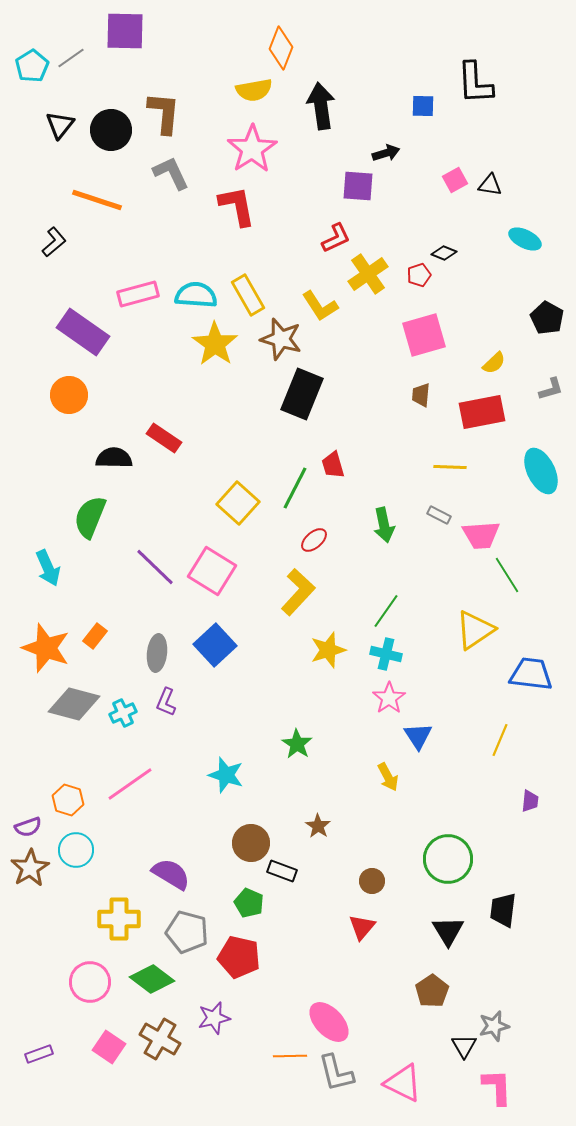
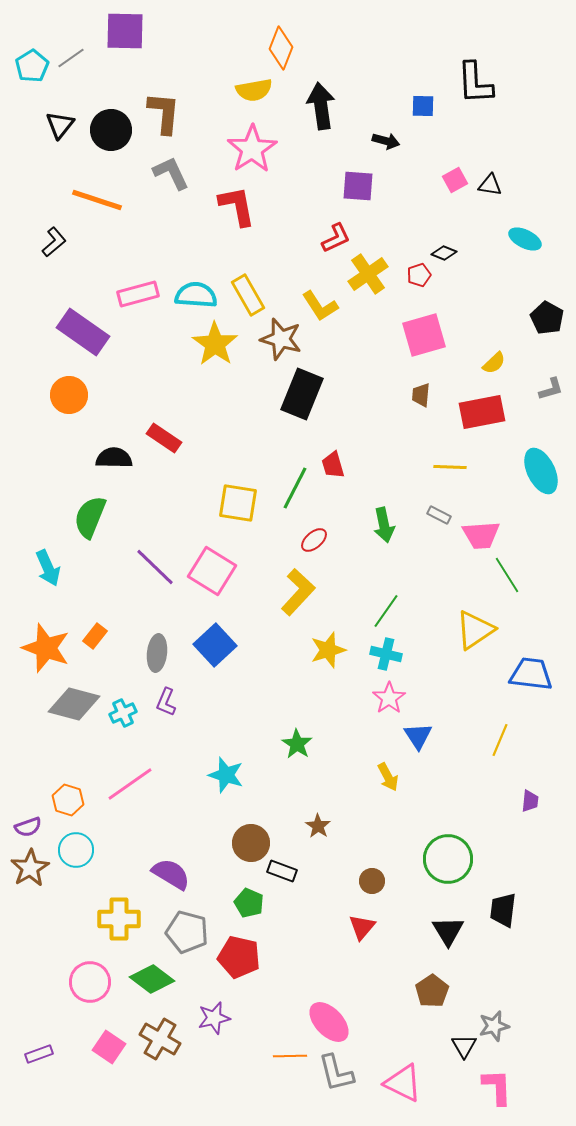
black arrow at (386, 153): moved 12 px up; rotated 32 degrees clockwise
yellow square at (238, 503): rotated 33 degrees counterclockwise
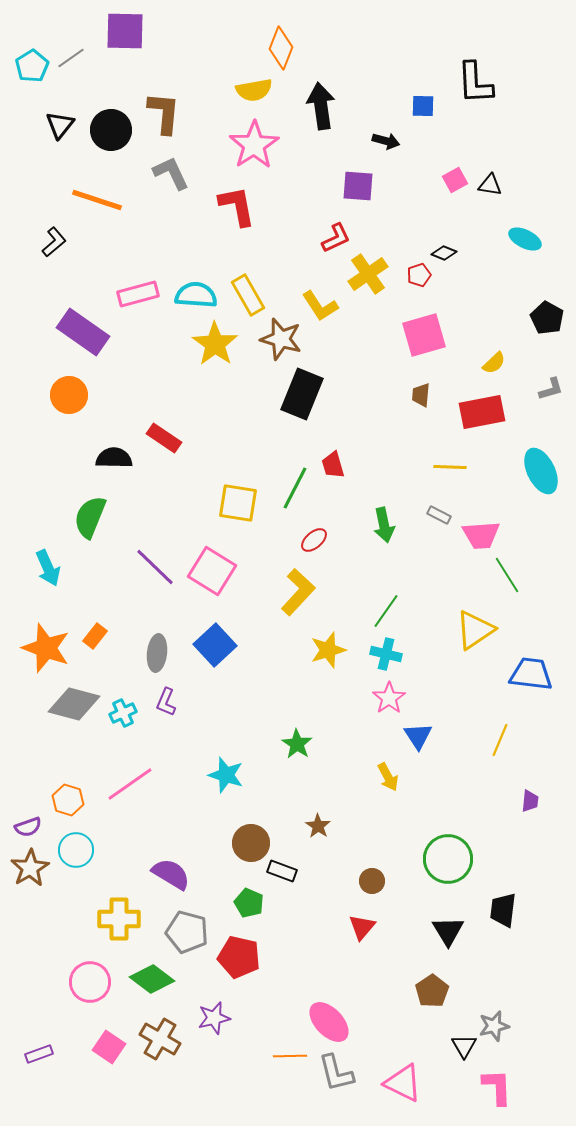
pink star at (252, 149): moved 2 px right, 4 px up
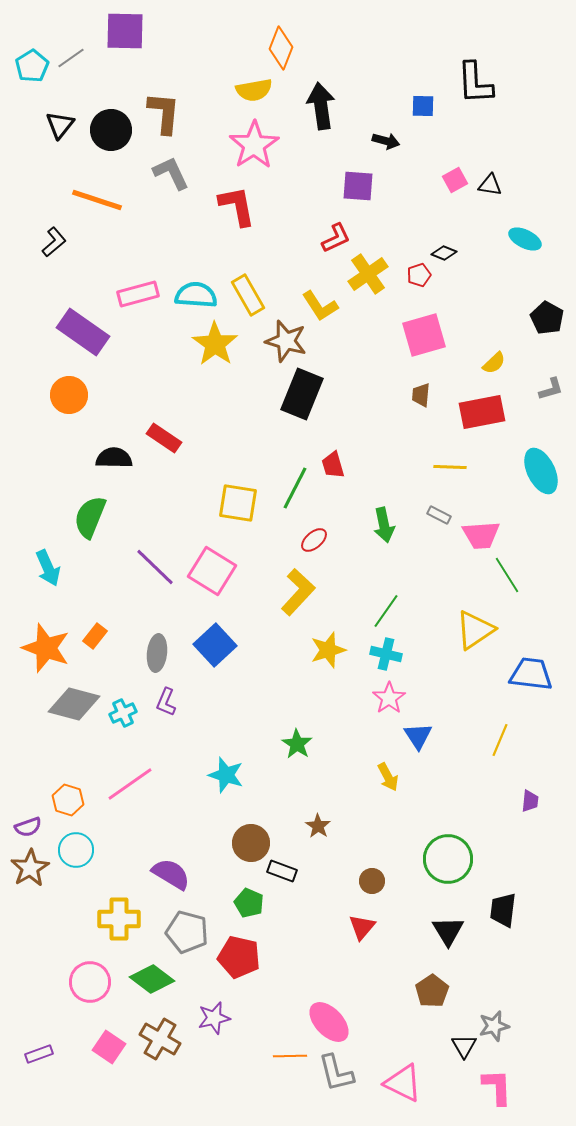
brown star at (281, 339): moved 5 px right, 2 px down
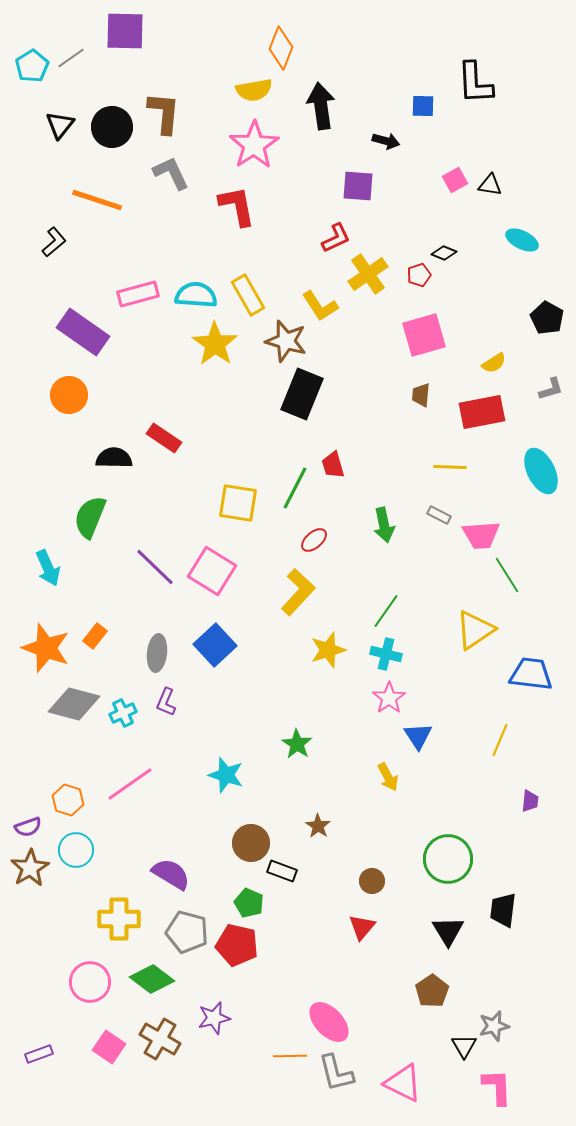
black circle at (111, 130): moved 1 px right, 3 px up
cyan ellipse at (525, 239): moved 3 px left, 1 px down
yellow semicircle at (494, 363): rotated 10 degrees clockwise
red pentagon at (239, 957): moved 2 px left, 12 px up
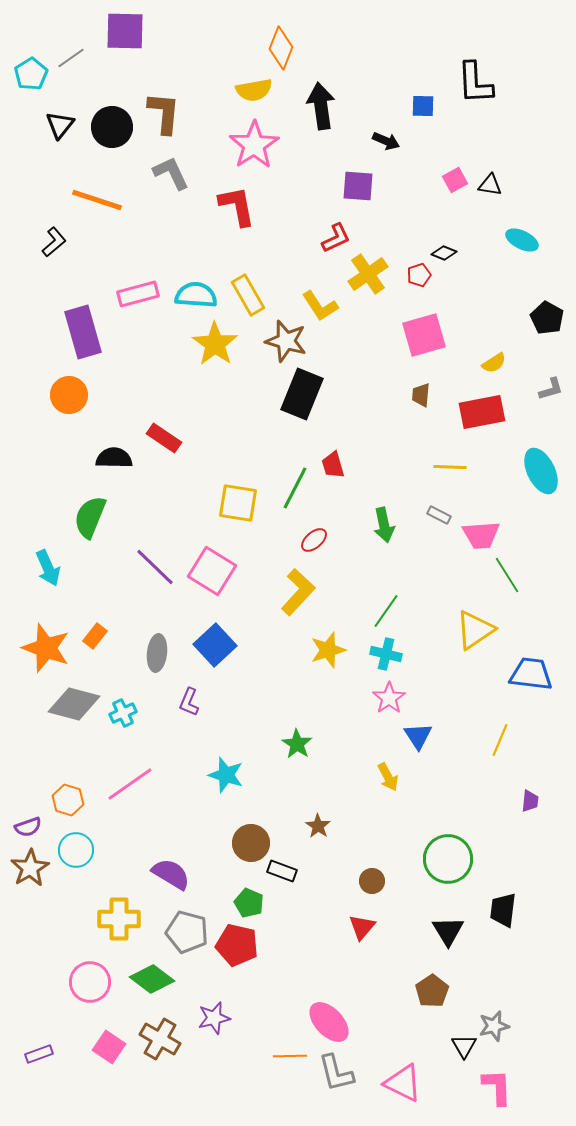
cyan pentagon at (32, 66): moved 1 px left, 8 px down
black arrow at (386, 141): rotated 8 degrees clockwise
purple rectangle at (83, 332): rotated 39 degrees clockwise
purple L-shape at (166, 702): moved 23 px right
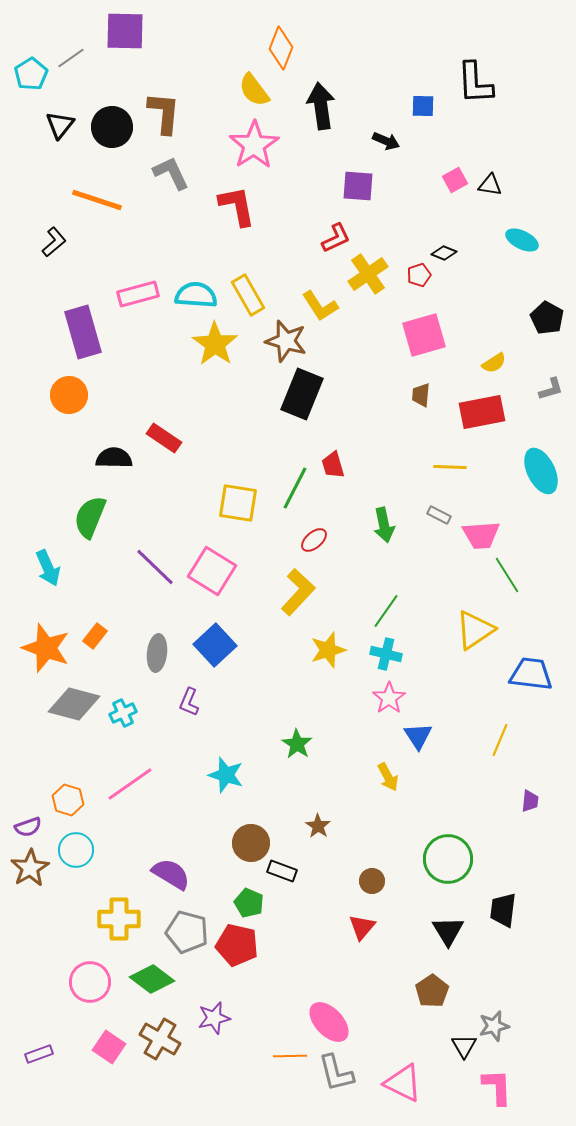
yellow semicircle at (254, 90): rotated 63 degrees clockwise
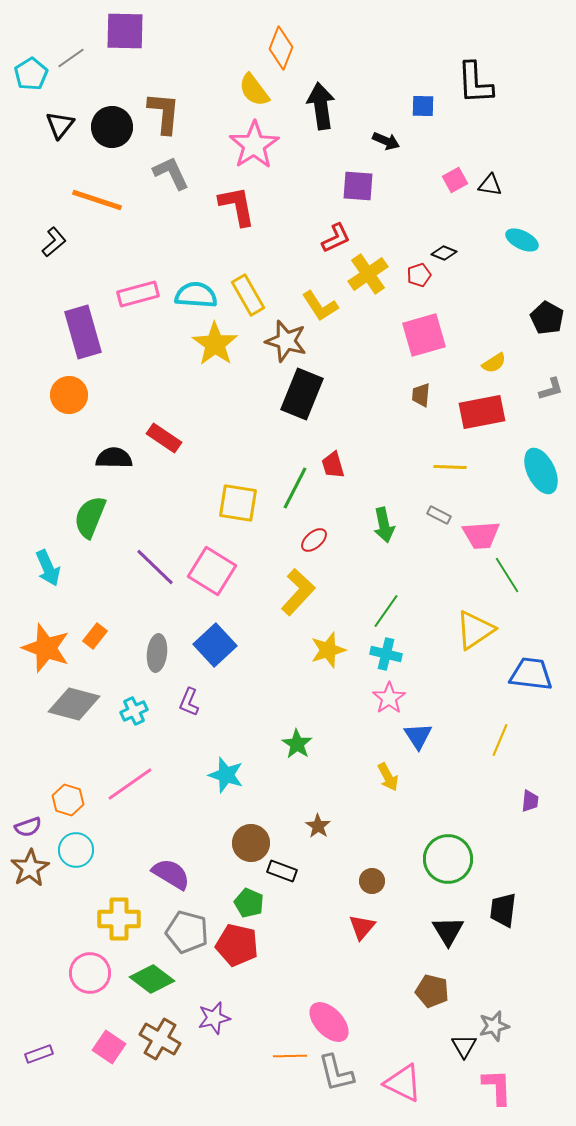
cyan cross at (123, 713): moved 11 px right, 2 px up
pink circle at (90, 982): moved 9 px up
brown pentagon at (432, 991): rotated 24 degrees counterclockwise
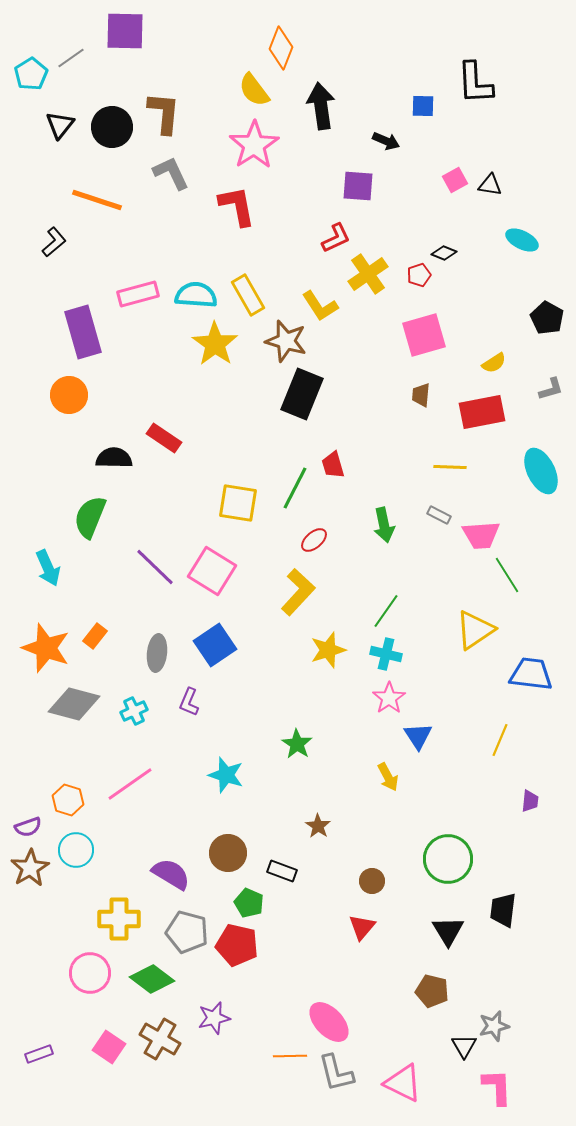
blue square at (215, 645): rotated 9 degrees clockwise
brown circle at (251, 843): moved 23 px left, 10 px down
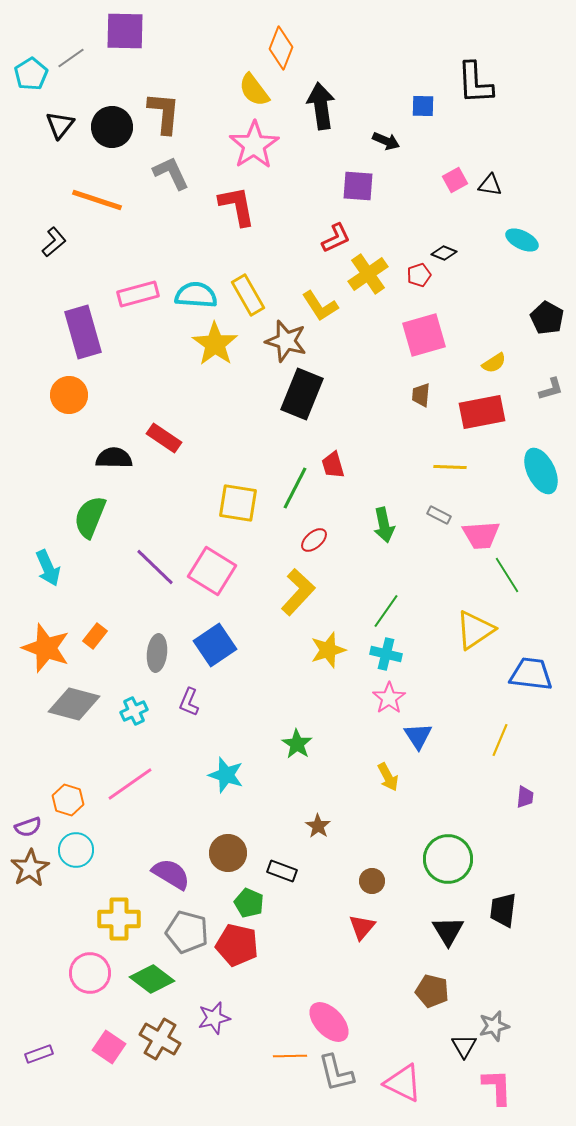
purple trapezoid at (530, 801): moved 5 px left, 4 px up
